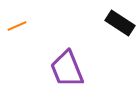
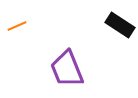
black rectangle: moved 2 px down
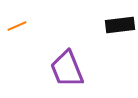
black rectangle: rotated 40 degrees counterclockwise
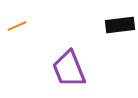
purple trapezoid: moved 2 px right
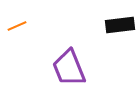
purple trapezoid: moved 1 px up
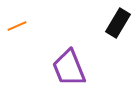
black rectangle: moved 2 px left, 2 px up; rotated 52 degrees counterclockwise
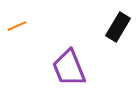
black rectangle: moved 4 px down
